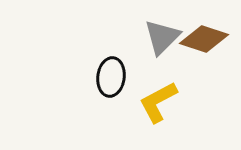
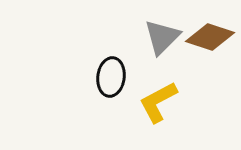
brown diamond: moved 6 px right, 2 px up
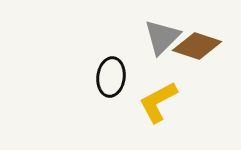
brown diamond: moved 13 px left, 9 px down
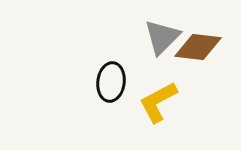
brown diamond: moved 1 px right, 1 px down; rotated 12 degrees counterclockwise
black ellipse: moved 5 px down
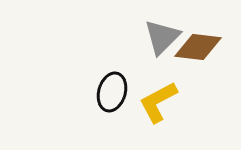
black ellipse: moved 1 px right, 10 px down; rotated 9 degrees clockwise
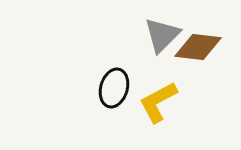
gray triangle: moved 2 px up
black ellipse: moved 2 px right, 4 px up
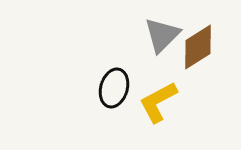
brown diamond: rotated 39 degrees counterclockwise
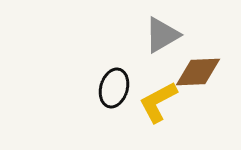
gray triangle: rotated 15 degrees clockwise
brown diamond: moved 25 px down; rotated 30 degrees clockwise
